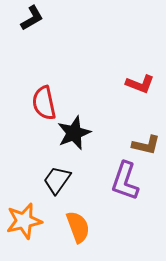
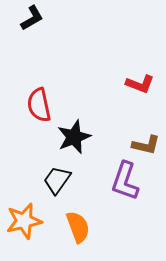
red semicircle: moved 5 px left, 2 px down
black star: moved 4 px down
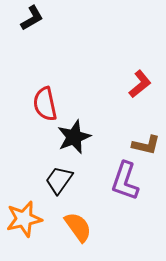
red L-shape: rotated 60 degrees counterclockwise
red semicircle: moved 6 px right, 1 px up
black trapezoid: moved 2 px right
orange star: moved 2 px up
orange semicircle: rotated 16 degrees counterclockwise
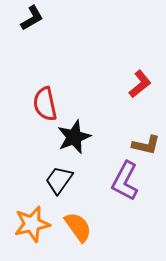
purple L-shape: rotated 9 degrees clockwise
orange star: moved 8 px right, 5 px down
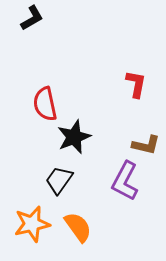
red L-shape: moved 4 px left; rotated 40 degrees counterclockwise
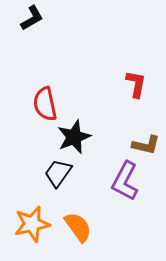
black trapezoid: moved 1 px left, 7 px up
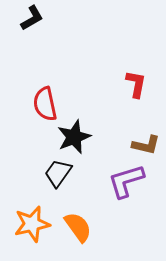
purple L-shape: moved 1 px right; rotated 45 degrees clockwise
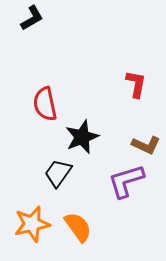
black star: moved 8 px right
brown L-shape: rotated 12 degrees clockwise
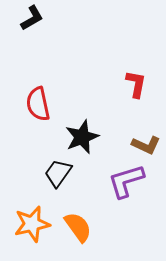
red semicircle: moved 7 px left
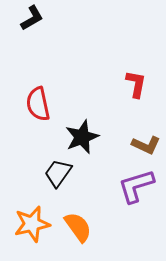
purple L-shape: moved 10 px right, 5 px down
